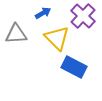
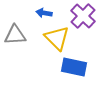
blue arrow: moved 1 px right; rotated 140 degrees counterclockwise
gray triangle: moved 1 px left, 1 px down
blue rectangle: rotated 15 degrees counterclockwise
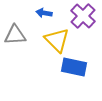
yellow triangle: moved 2 px down
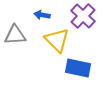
blue arrow: moved 2 px left, 2 px down
blue rectangle: moved 4 px right, 1 px down
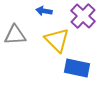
blue arrow: moved 2 px right, 4 px up
blue rectangle: moved 1 px left
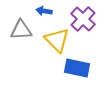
purple cross: moved 3 px down
gray triangle: moved 6 px right, 5 px up
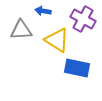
blue arrow: moved 1 px left
purple cross: rotated 15 degrees counterclockwise
yellow triangle: rotated 12 degrees counterclockwise
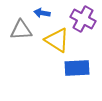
blue arrow: moved 1 px left, 2 px down
blue rectangle: rotated 15 degrees counterclockwise
